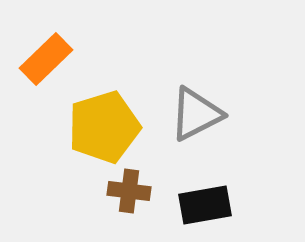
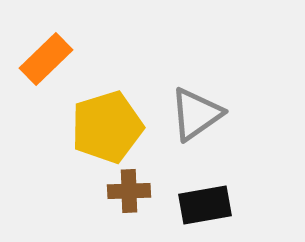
gray triangle: rotated 8 degrees counterclockwise
yellow pentagon: moved 3 px right
brown cross: rotated 9 degrees counterclockwise
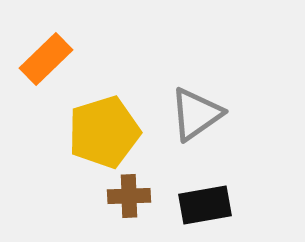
yellow pentagon: moved 3 px left, 5 px down
brown cross: moved 5 px down
